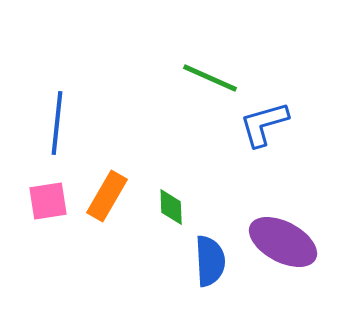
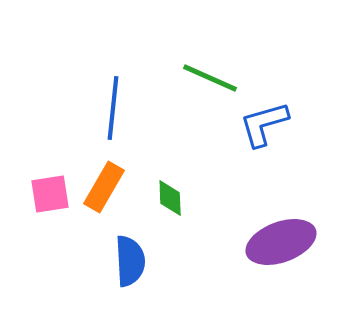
blue line: moved 56 px right, 15 px up
orange rectangle: moved 3 px left, 9 px up
pink square: moved 2 px right, 7 px up
green diamond: moved 1 px left, 9 px up
purple ellipse: moved 2 px left; rotated 48 degrees counterclockwise
blue semicircle: moved 80 px left
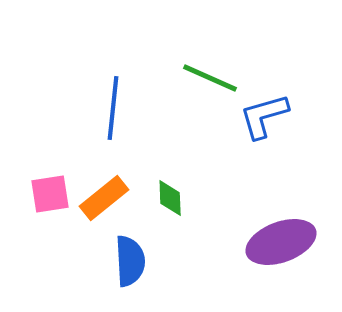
blue L-shape: moved 8 px up
orange rectangle: moved 11 px down; rotated 21 degrees clockwise
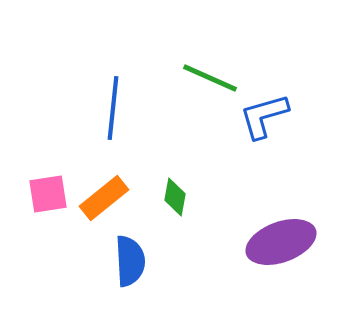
pink square: moved 2 px left
green diamond: moved 5 px right, 1 px up; rotated 12 degrees clockwise
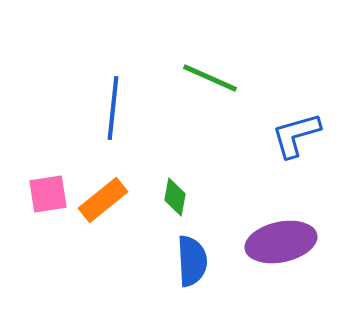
blue L-shape: moved 32 px right, 19 px down
orange rectangle: moved 1 px left, 2 px down
purple ellipse: rotated 8 degrees clockwise
blue semicircle: moved 62 px right
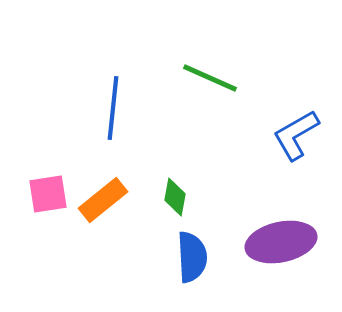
blue L-shape: rotated 14 degrees counterclockwise
blue semicircle: moved 4 px up
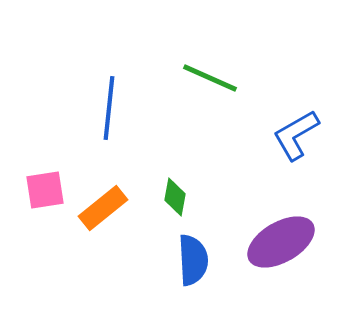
blue line: moved 4 px left
pink square: moved 3 px left, 4 px up
orange rectangle: moved 8 px down
purple ellipse: rotated 18 degrees counterclockwise
blue semicircle: moved 1 px right, 3 px down
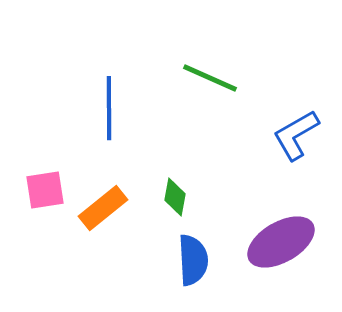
blue line: rotated 6 degrees counterclockwise
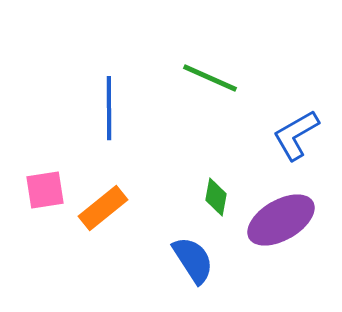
green diamond: moved 41 px right
purple ellipse: moved 22 px up
blue semicircle: rotated 30 degrees counterclockwise
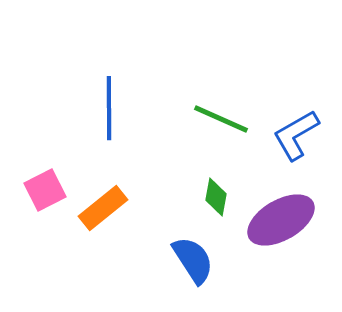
green line: moved 11 px right, 41 px down
pink square: rotated 18 degrees counterclockwise
